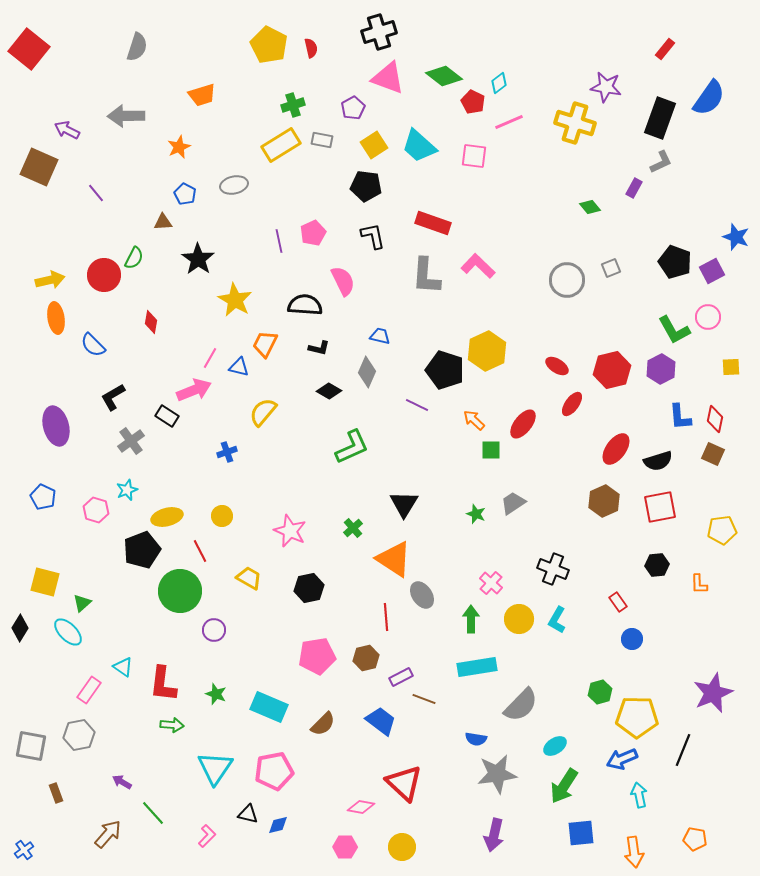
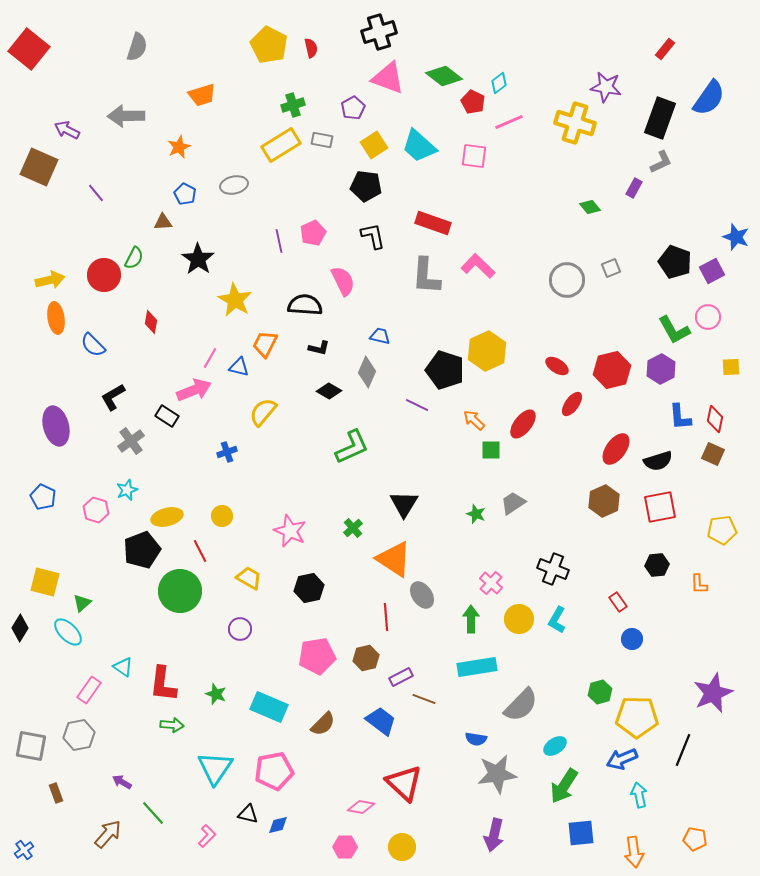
purple circle at (214, 630): moved 26 px right, 1 px up
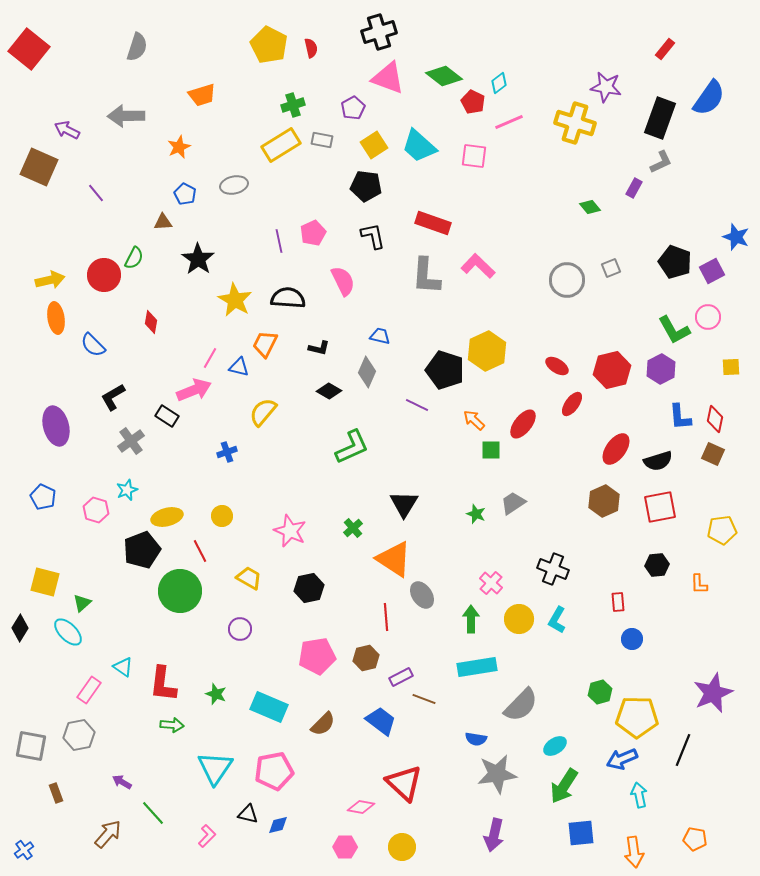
black semicircle at (305, 305): moved 17 px left, 7 px up
red rectangle at (618, 602): rotated 30 degrees clockwise
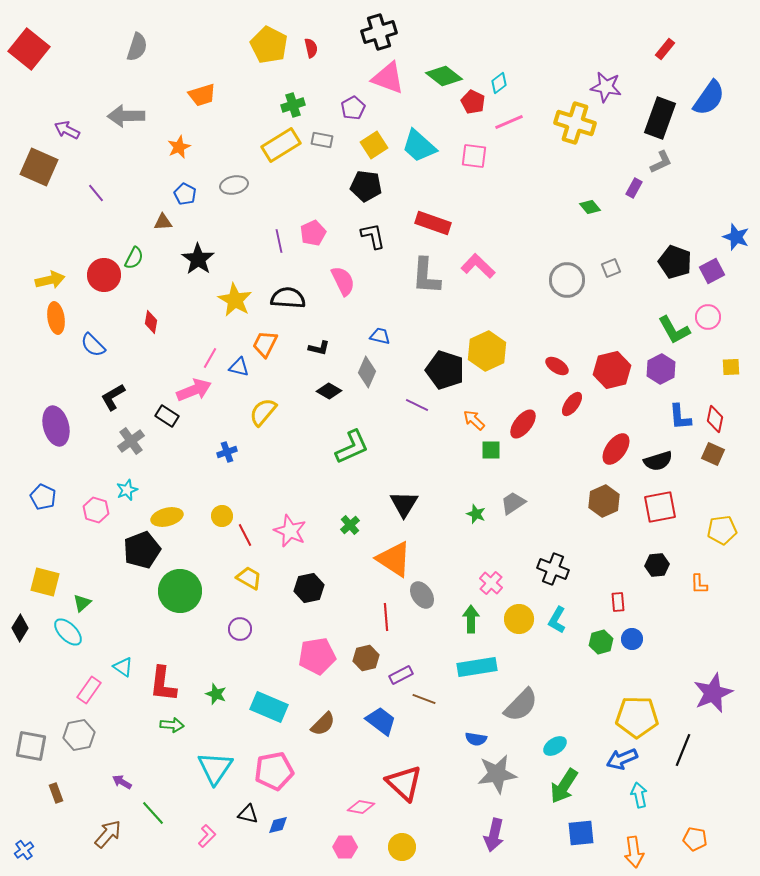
green cross at (353, 528): moved 3 px left, 3 px up
red line at (200, 551): moved 45 px right, 16 px up
purple rectangle at (401, 677): moved 2 px up
green hexagon at (600, 692): moved 1 px right, 50 px up
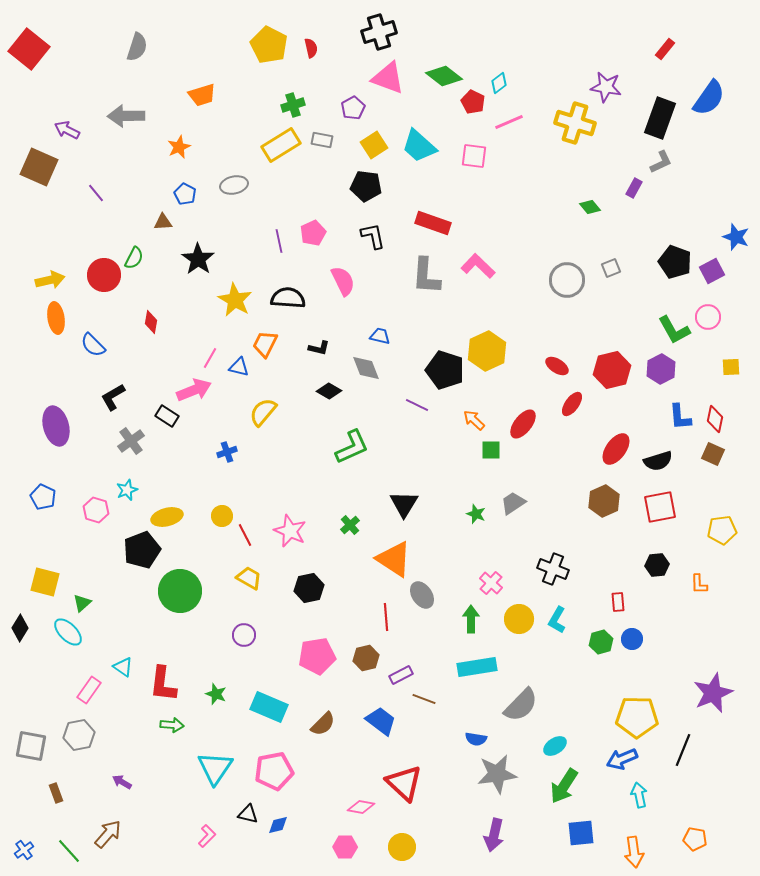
gray diamond at (367, 372): moved 1 px left, 4 px up; rotated 44 degrees counterclockwise
purple circle at (240, 629): moved 4 px right, 6 px down
green line at (153, 813): moved 84 px left, 38 px down
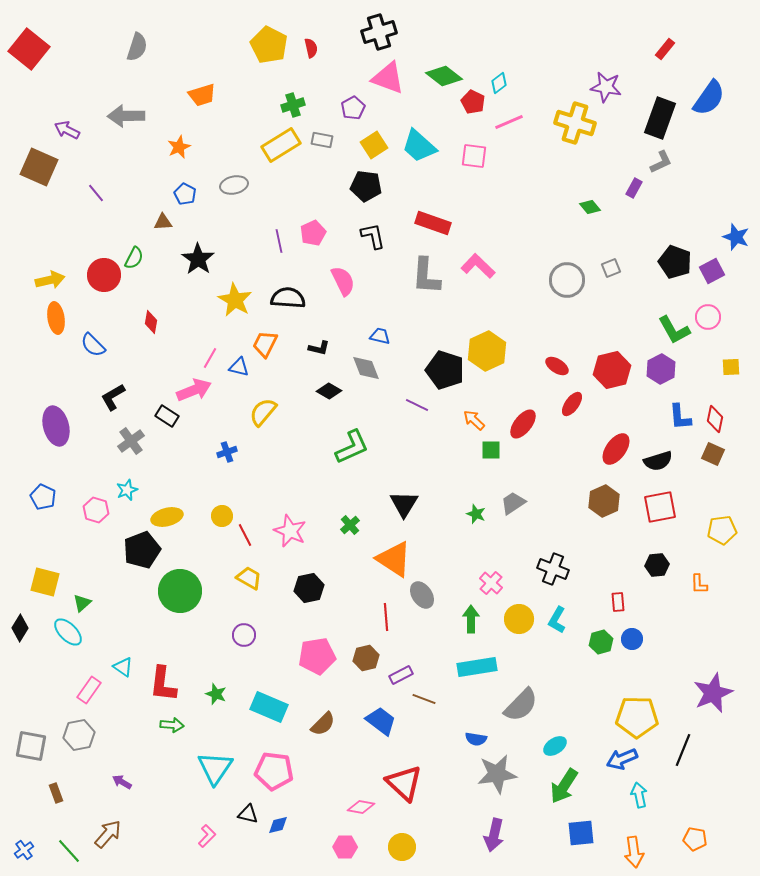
pink pentagon at (274, 771): rotated 18 degrees clockwise
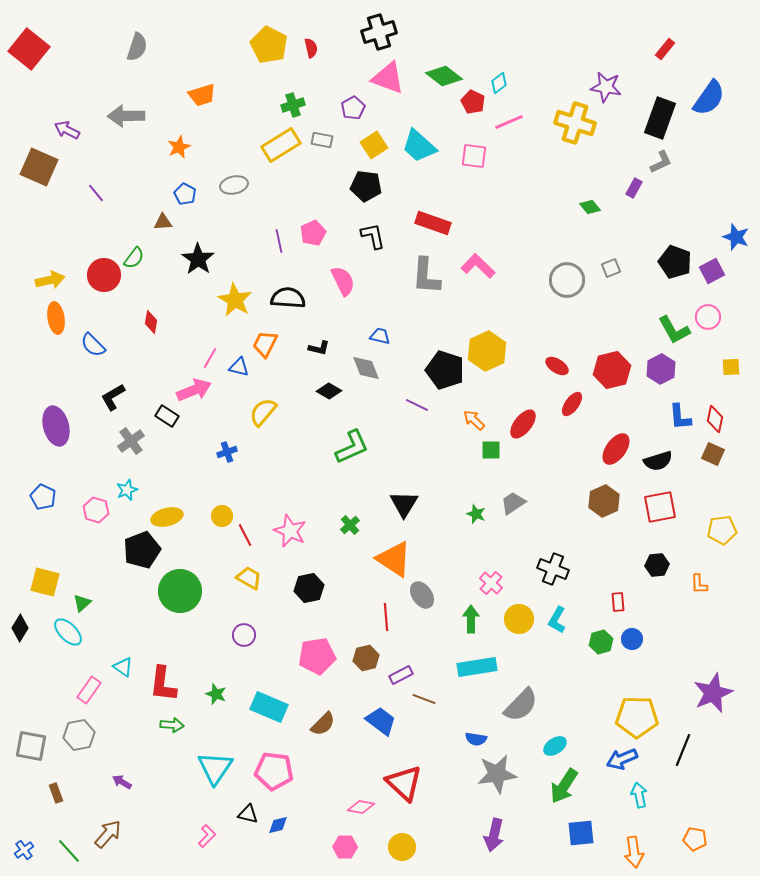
green semicircle at (134, 258): rotated 10 degrees clockwise
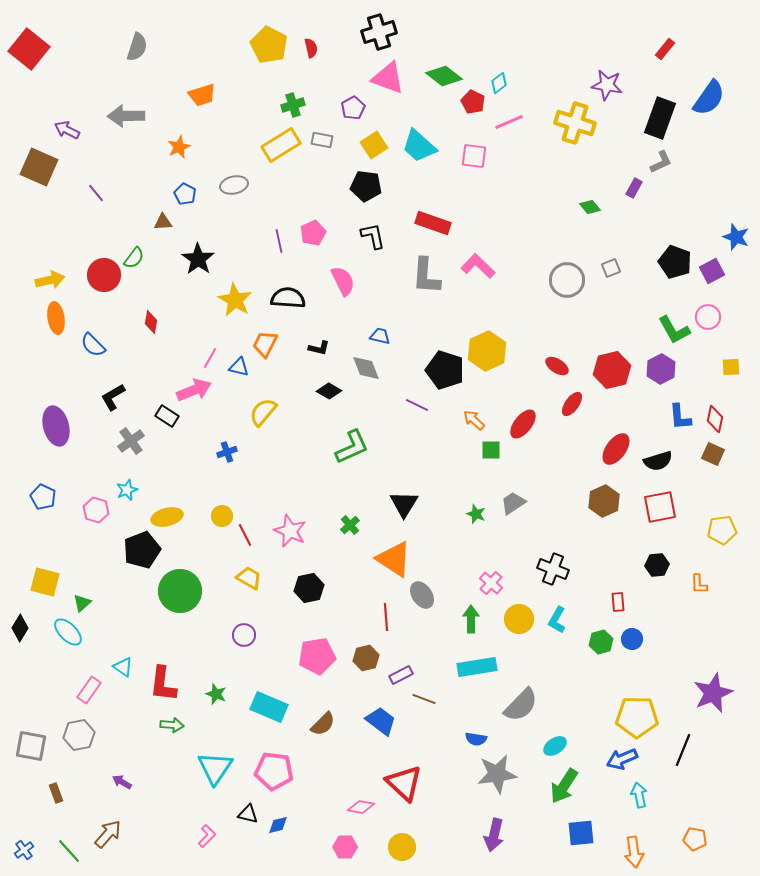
purple star at (606, 87): moved 1 px right, 2 px up
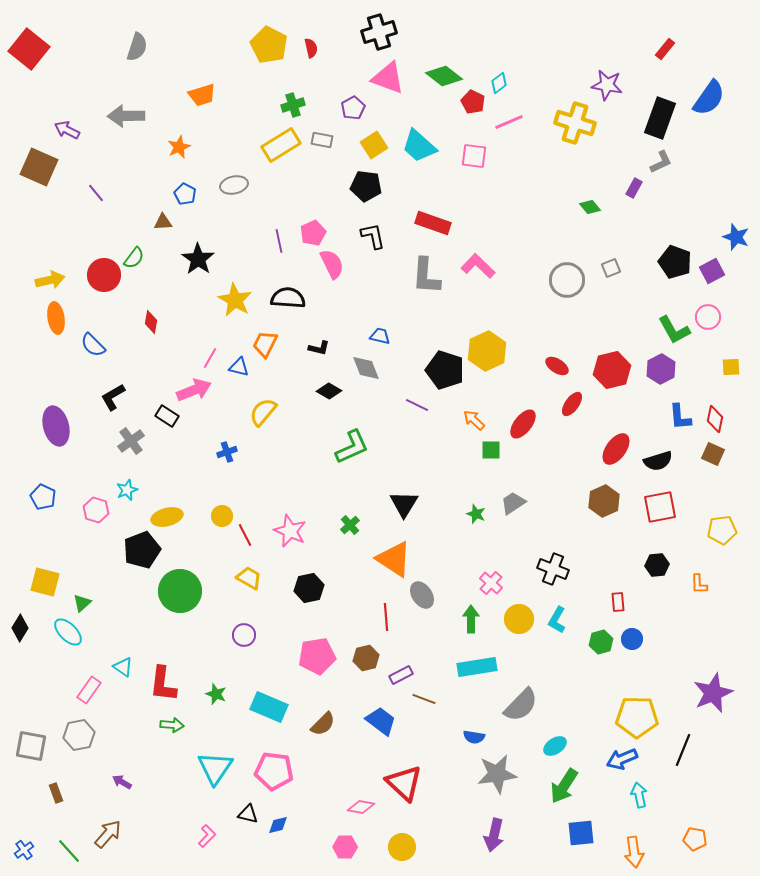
pink semicircle at (343, 281): moved 11 px left, 17 px up
blue semicircle at (476, 739): moved 2 px left, 2 px up
